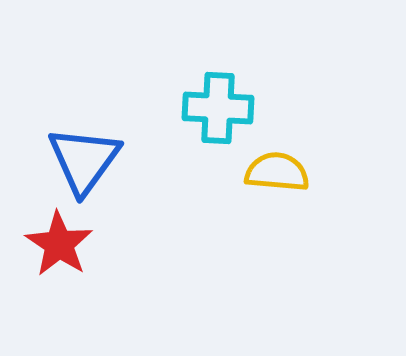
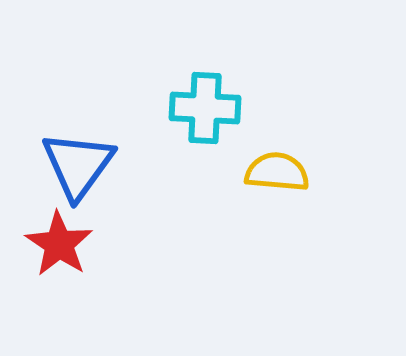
cyan cross: moved 13 px left
blue triangle: moved 6 px left, 5 px down
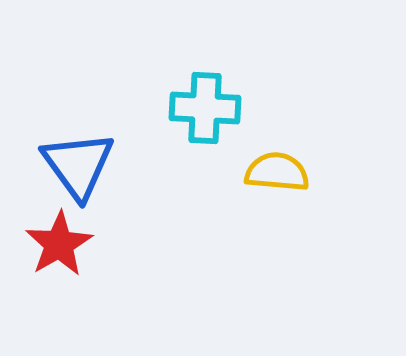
blue triangle: rotated 12 degrees counterclockwise
red star: rotated 8 degrees clockwise
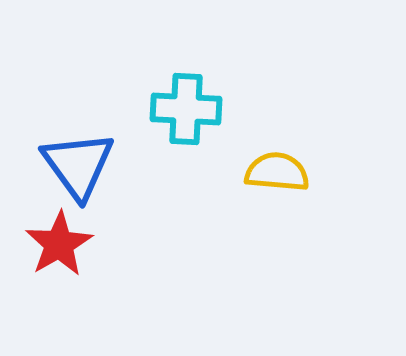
cyan cross: moved 19 px left, 1 px down
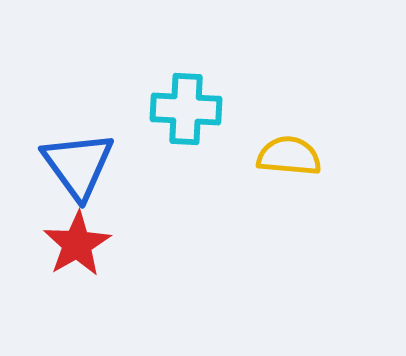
yellow semicircle: moved 12 px right, 16 px up
red star: moved 18 px right
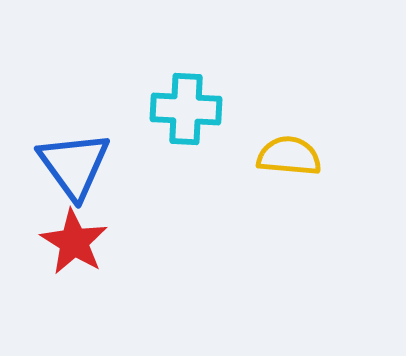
blue triangle: moved 4 px left
red star: moved 3 px left, 2 px up; rotated 10 degrees counterclockwise
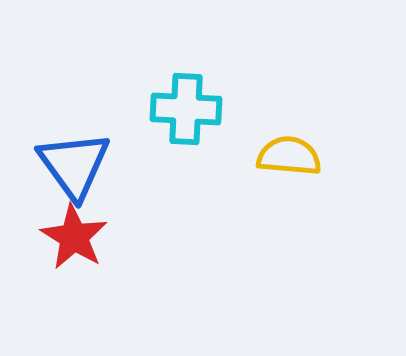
red star: moved 5 px up
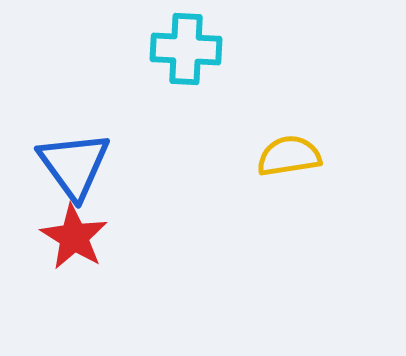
cyan cross: moved 60 px up
yellow semicircle: rotated 14 degrees counterclockwise
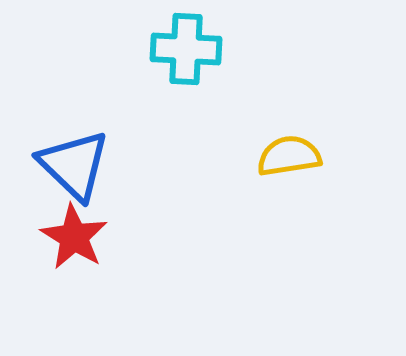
blue triangle: rotated 10 degrees counterclockwise
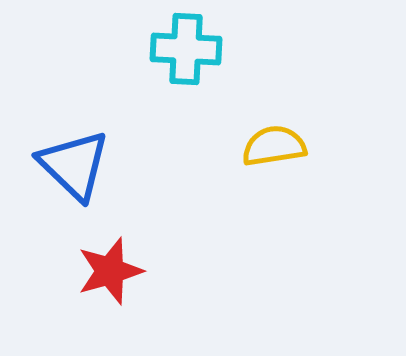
yellow semicircle: moved 15 px left, 10 px up
red star: moved 36 px right, 34 px down; rotated 24 degrees clockwise
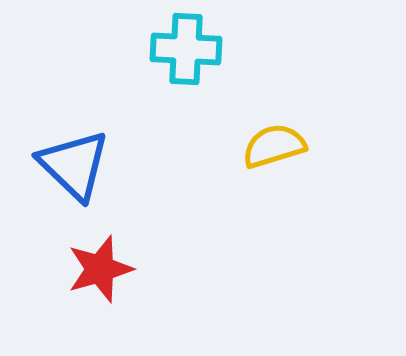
yellow semicircle: rotated 8 degrees counterclockwise
red star: moved 10 px left, 2 px up
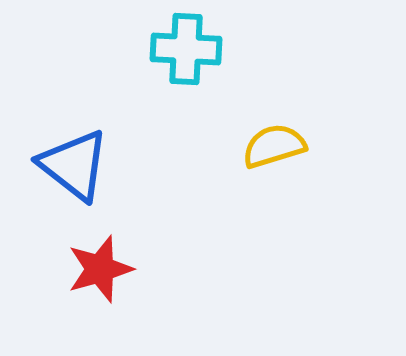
blue triangle: rotated 6 degrees counterclockwise
